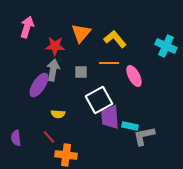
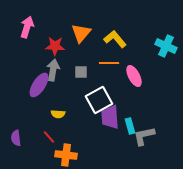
cyan rectangle: rotated 63 degrees clockwise
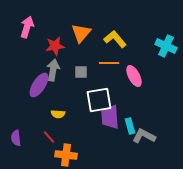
red star: rotated 12 degrees counterclockwise
white square: rotated 20 degrees clockwise
gray L-shape: rotated 40 degrees clockwise
